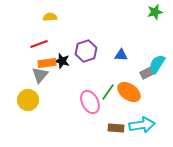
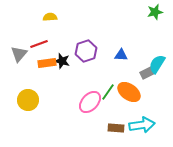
gray triangle: moved 21 px left, 21 px up
pink ellipse: rotated 70 degrees clockwise
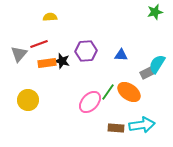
purple hexagon: rotated 15 degrees clockwise
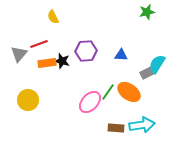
green star: moved 8 px left
yellow semicircle: moved 3 px right; rotated 112 degrees counterclockwise
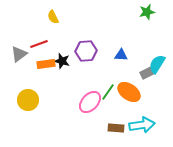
gray triangle: rotated 12 degrees clockwise
orange rectangle: moved 1 px left, 1 px down
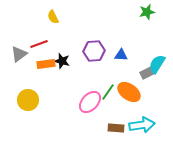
purple hexagon: moved 8 px right
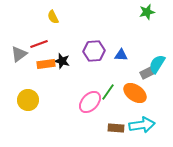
orange ellipse: moved 6 px right, 1 px down
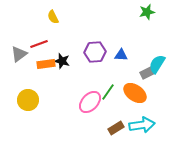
purple hexagon: moved 1 px right, 1 px down
brown rectangle: rotated 35 degrees counterclockwise
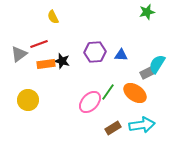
brown rectangle: moved 3 px left
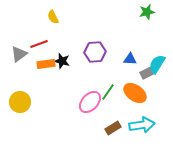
blue triangle: moved 9 px right, 4 px down
yellow circle: moved 8 px left, 2 px down
